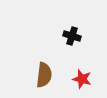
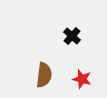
black cross: rotated 24 degrees clockwise
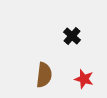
red star: moved 2 px right
